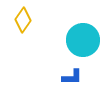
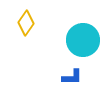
yellow diamond: moved 3 px right, 3 px down
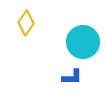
cyan circle: moved 2 px down
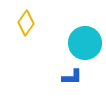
cyan circle: moved 2 px right, 1 px down
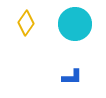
cyan circle: moved 10 px left, 19 px up
